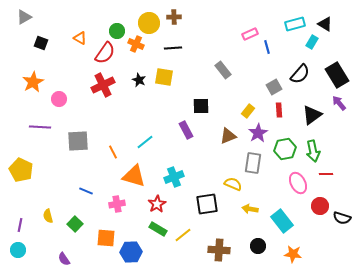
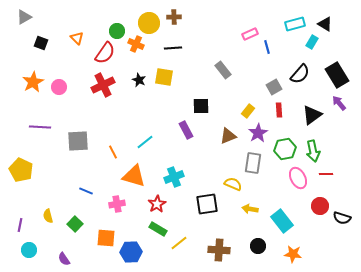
orange triangle at (80, 38): moved 3 px left; rotated 16 degrees clockwise
pink circle at (59, 99): moved 12 px up
pink ellipse at (298, 183): moved 5 px up
yellow line at (183, 235): moved 4 px left, 8 px down
cyan circle at (18, 250): moved 11 px right
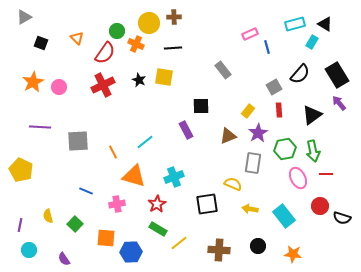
cyan rectangle at (282, 221): moved 2 px right, 5 px up
